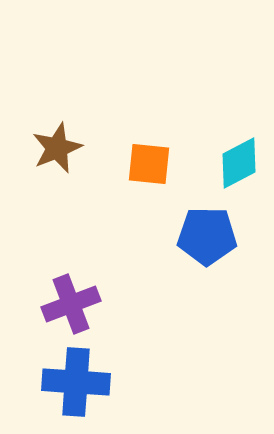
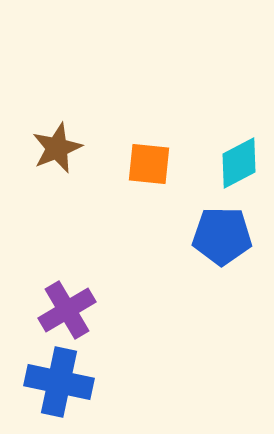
blue pentagon: moved 15 px right
purple cross: moved 4 px left, 6 px down; rotated 10 degrees counterclockwise
blue cross: moved 17 px left; rotated 8 degrees clockwise
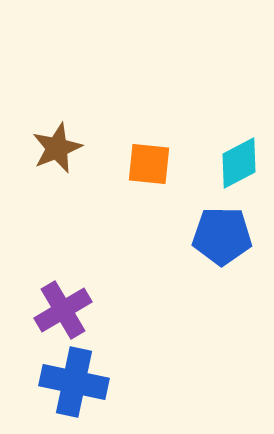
purple cross: moved 4 px left
blue cross: moved 15 px right
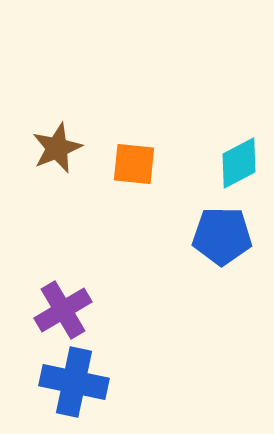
orange square: moved 15 px left
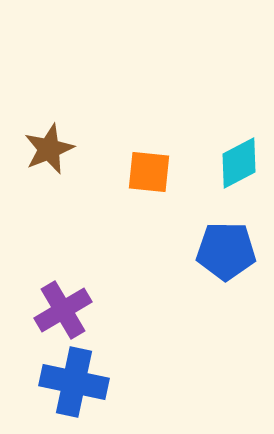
brown star: moved 8 px left, 1 px down
orange square: moved 15 px right, 8 px down
blue pentagon: moved 4 px right, 15 px down
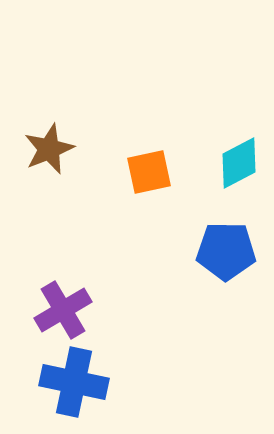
orange square: rotated 18 degrees counterclockwise
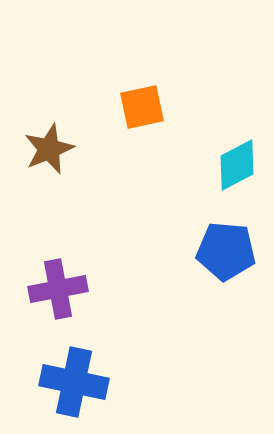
cyan diamond: moved 2 px left, 2 px down
orange square: moved 7 px left, 65 px up
blue pentagon: rotated 4 degrees clockwise
purple cross: moved 5 px left, 21 px up; rotated 20 degrees clockwise
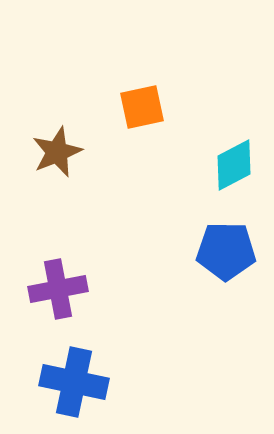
brown star: moved 8 px right, 3 px down
cyan diamond: moved 3 px left
blue pentagon: rotated 4 degrees counterclockwise
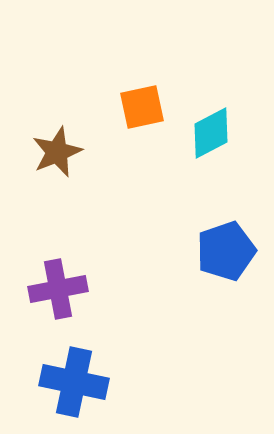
cyan diamond: moved 23 px left, 32 px up
blue pentagon: rotated 20 degrees counterclockwise
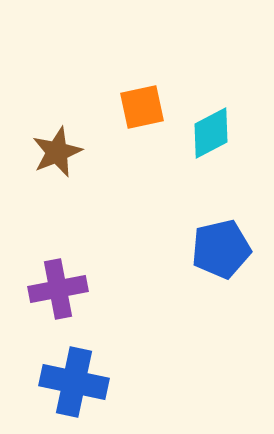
blue pentagon: moved 5 px left, 2 px up; rotated 6 degrees clockwise
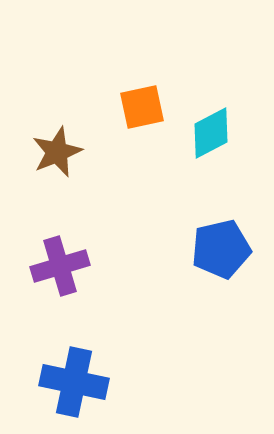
purple cross: moved 2 px right, 23 px up; rotated 6 degrees counterclockwise
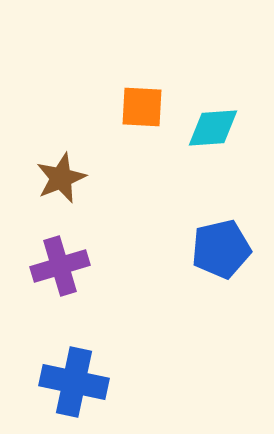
orange square: rotated 15 degrees clockwise
cyan diamond: moved 2 px right, 5 px up; rotated 24 degrees clockwise
brown star: moved 4 px right, 26 px down
